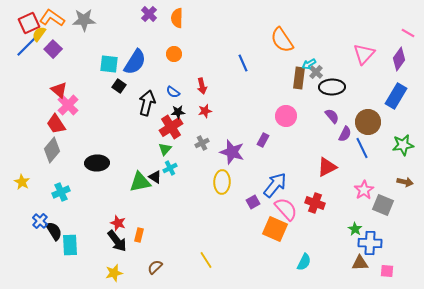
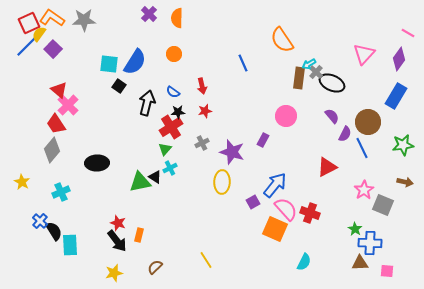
black ellipse at (332, 87): moved 4 px up; rotated 25 degrees clockwise
red cross at (315, 203): moved 5 px left, 10 px down
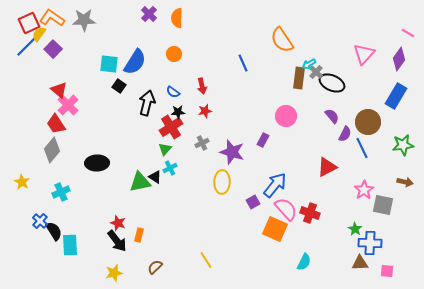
gray square at (383, 205): rotated 10 degrees counterclockwise
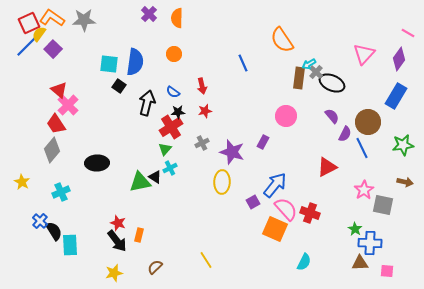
blue semicircle at (135, 62): rotated 24 degrees counterclockwise
purple rectangle at (263, 140): moved 2 px down
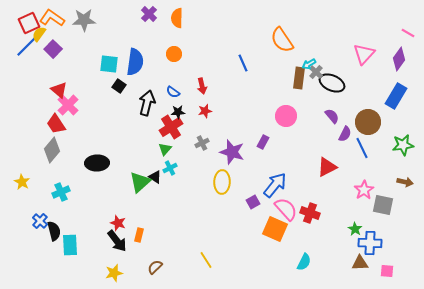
green triangle at (140, 182): rotated 30 degrees counterclockwise
black semicircle at (54, 231): rotated 18 degrees clockwise
